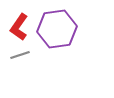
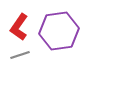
purple hexagon: moved 2 px right, 2 px down
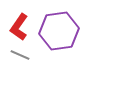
gray line: rotated 42 degrees clockwise
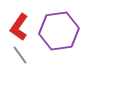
gray line: rotated 30 degrees clockwise
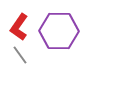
purple hexagon: rotated 9 degrees clockwise
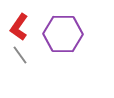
purple hexagon: moved 4 px right, 3 px down
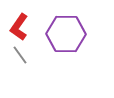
purple hexagon: moved 3 px right
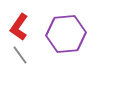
purple hexagon: rotated 6 degrees counterclockwise
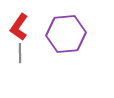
gray line: moved 2 px up; rotated 36 degrees clockwise
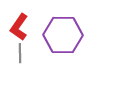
purple hexagon: moved 3 px left, 1 px down; rotated 6 degrees clockwise
